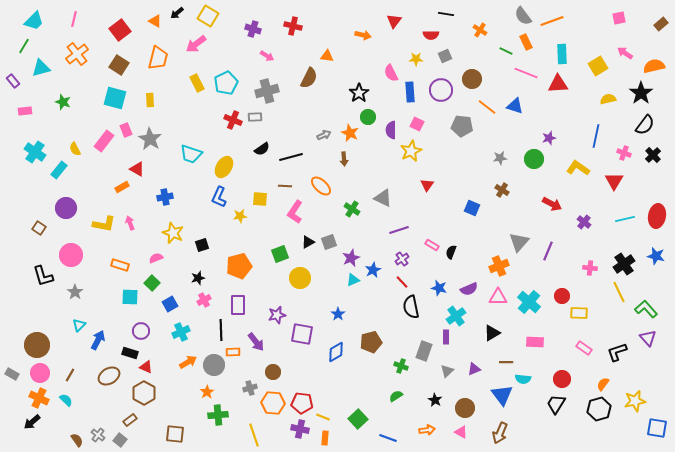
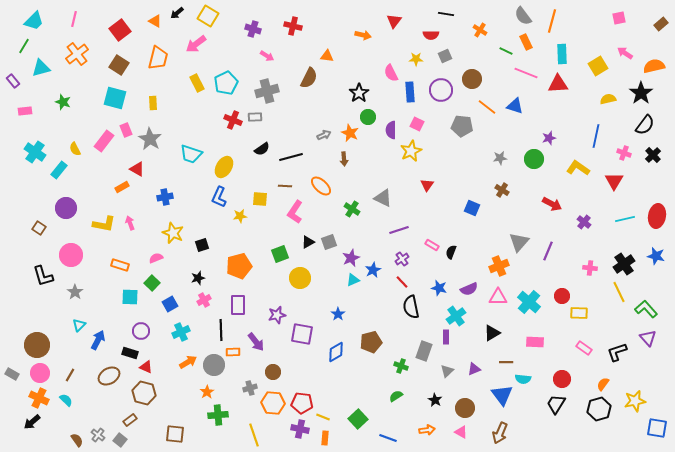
orange line at (552, 21): rotated 55 degrees counterclockwise
yellow rectangle at (150, 100): moved 3 px right, 3 px down
brown hexagon at (144, 393): rotated 15 degrees counterclockwise
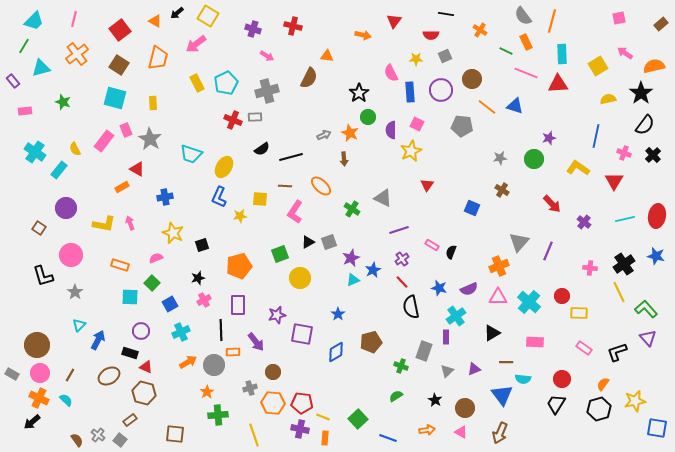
red arrow at (552, 204): rotated 18 degrees clockwise
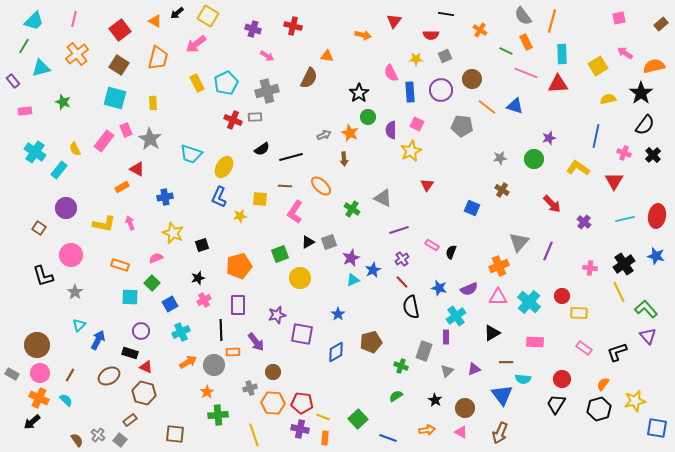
purple triangle at (648, 338): moved 2 px up
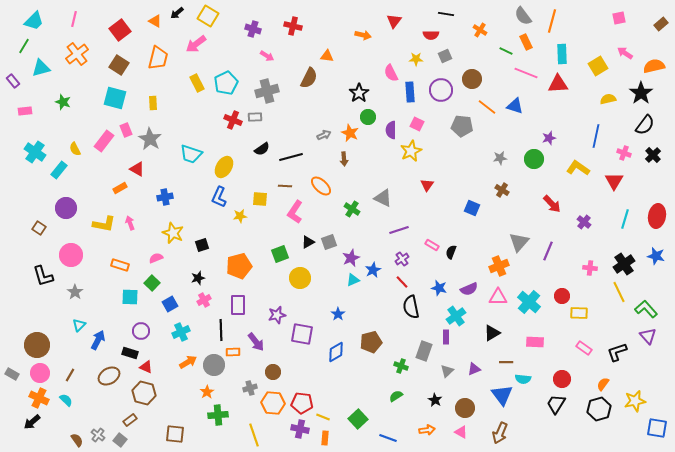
orange rectangle at (122, 187): moved 2 px left, 1 px down
cyan line at (625, 219): rotated 60 degrees counterclockwise
